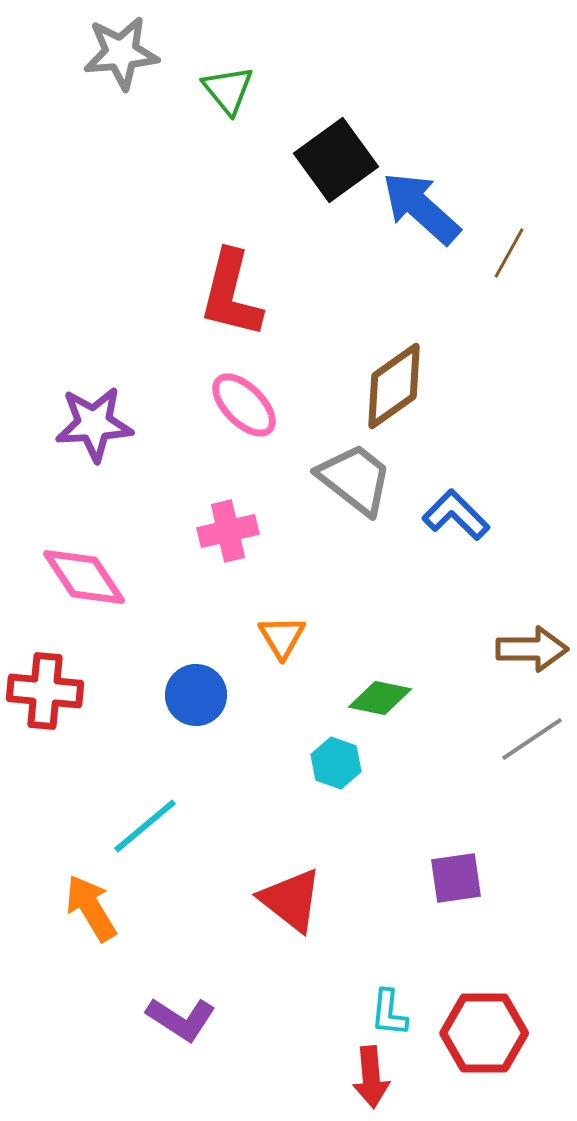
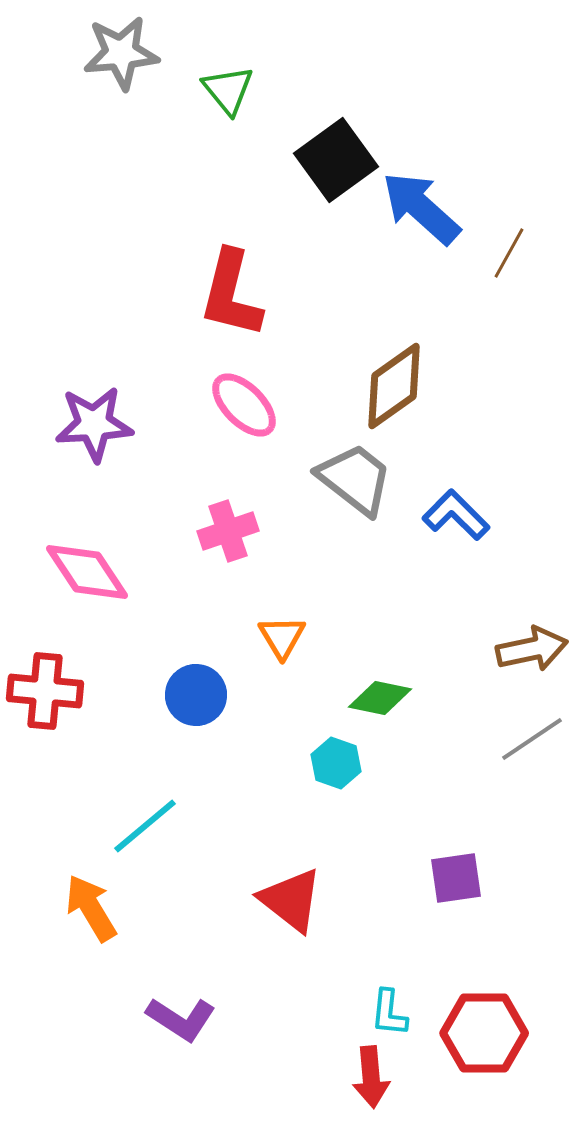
pink cross: rotated 6 degrees counterclockwise
pink diamond: moved 3 px right, 5 px up
brown arrow: rotated 12 degrees counterclockwise
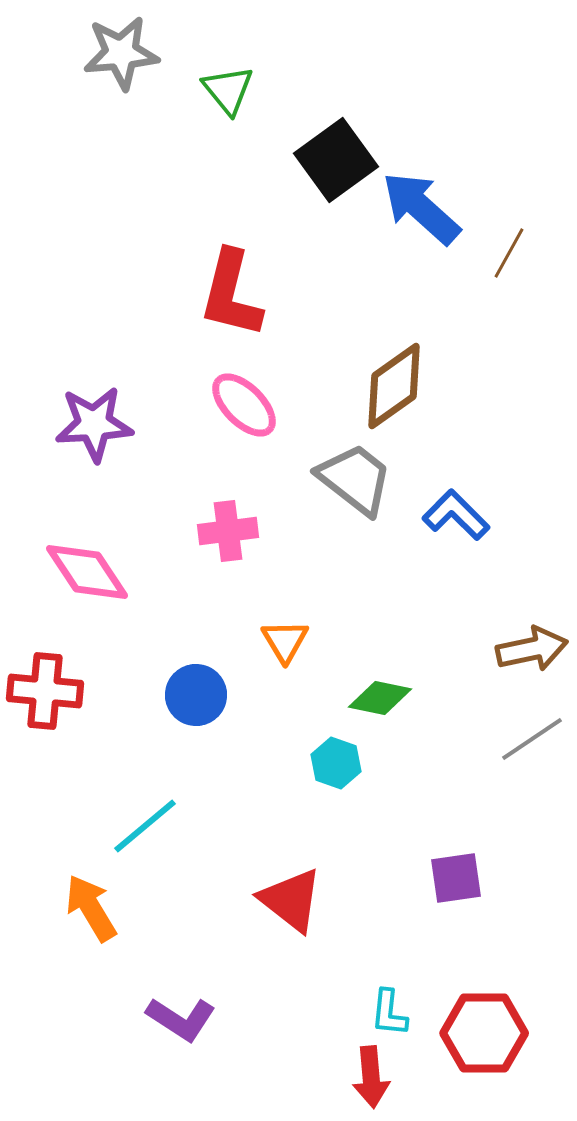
pink cross: rotated 12 degrees clockwise
orange triangle: moved 3 px right, 4 px down
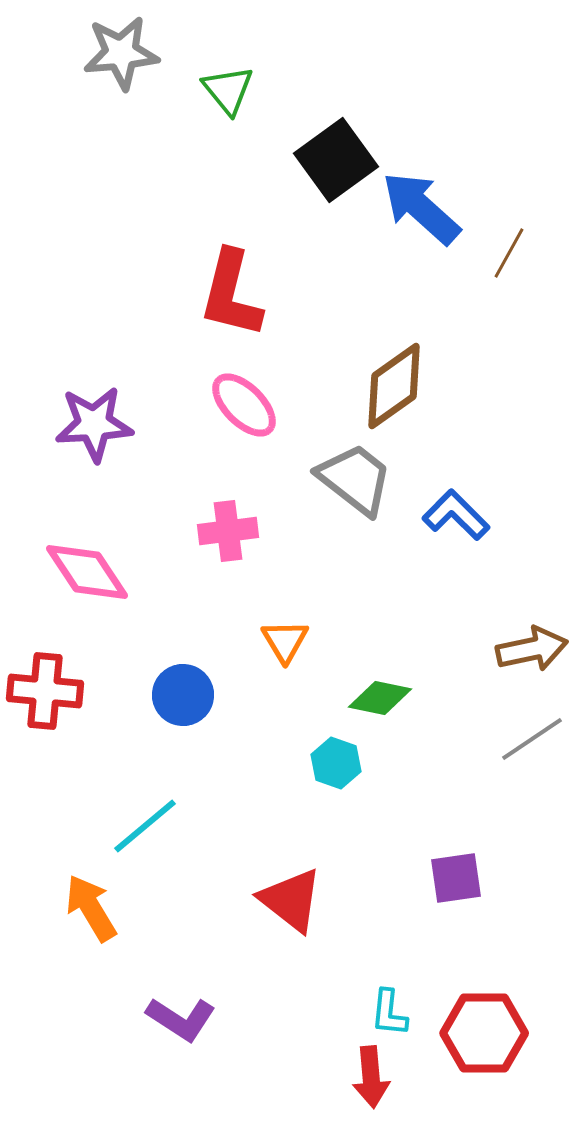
blue circle: moved 13 px left
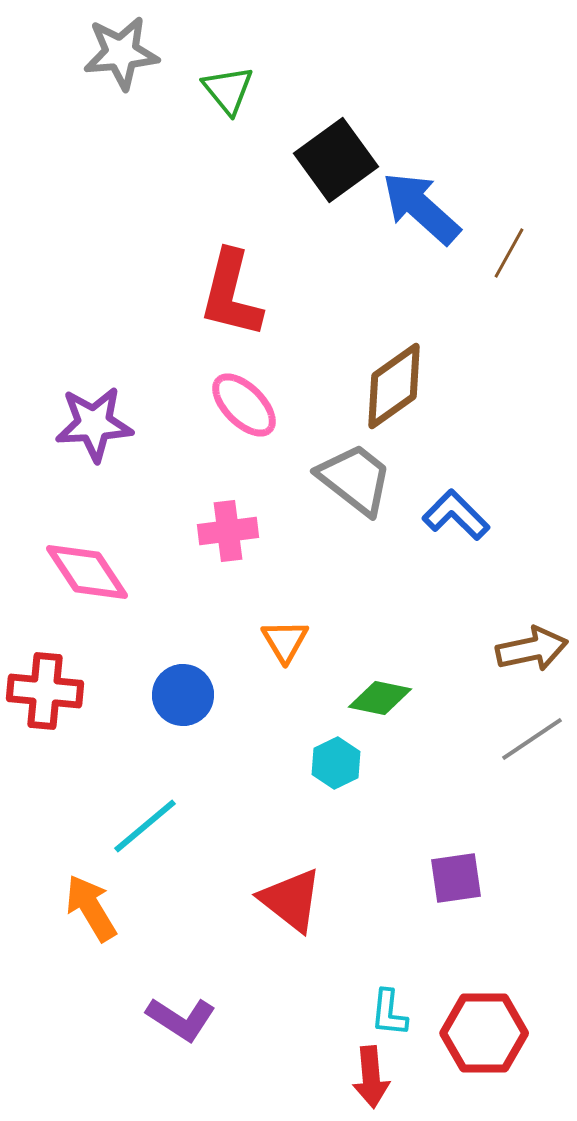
cyan hexagon: rotated 15 degrees clockwise
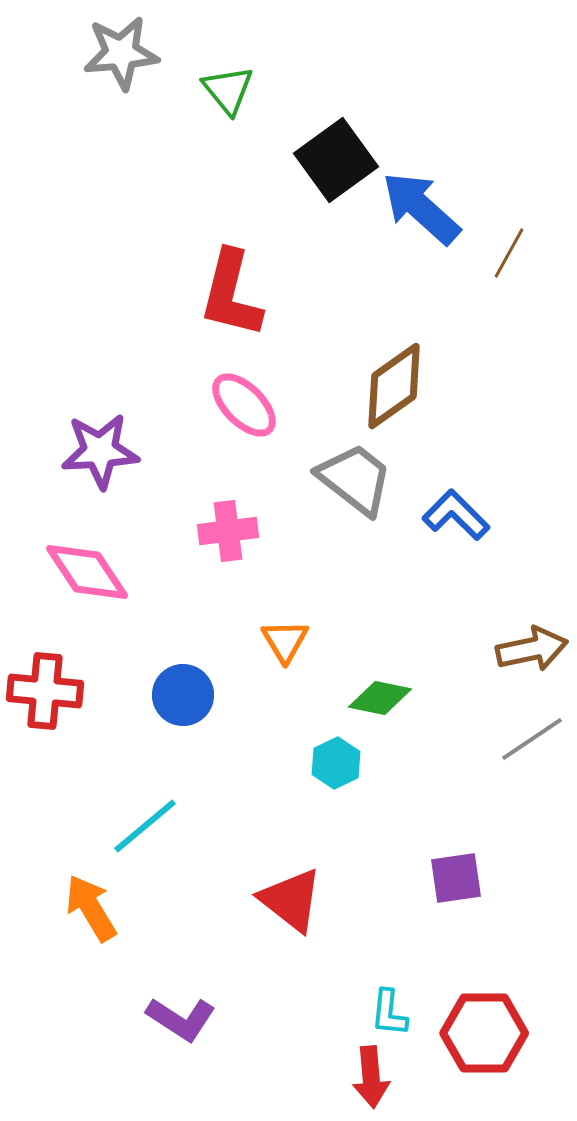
purple star: moved 6 px right, 27 px down
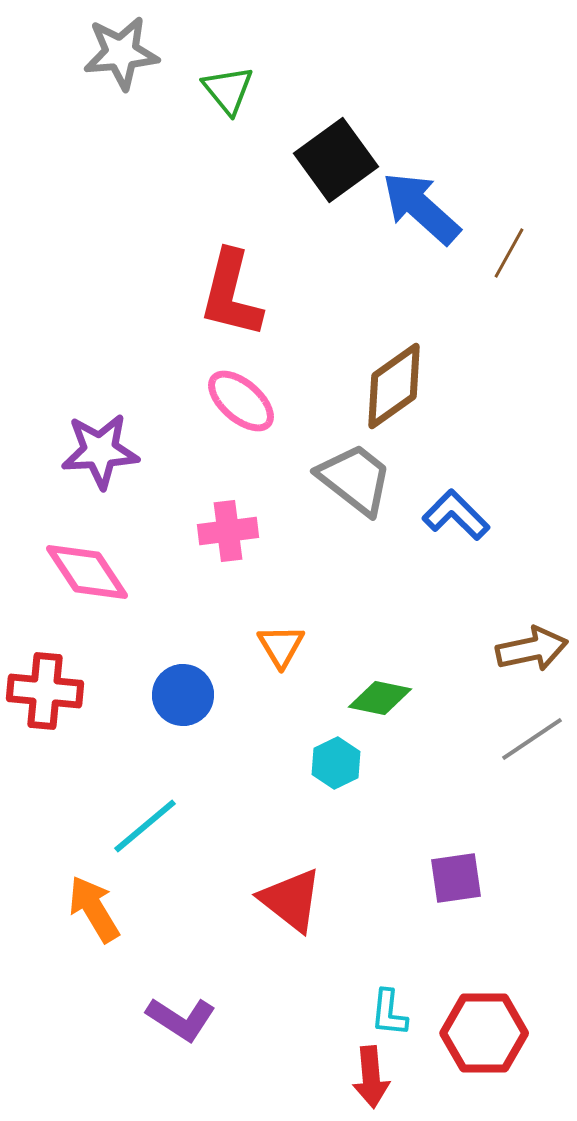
pink ellipse: moved 3 px left, 4 px up; rotated 4 degrees counterclockwise
orange triangle: moved 4 px left, 5 px down
orange arrow: moved 3 px right, 1 px down
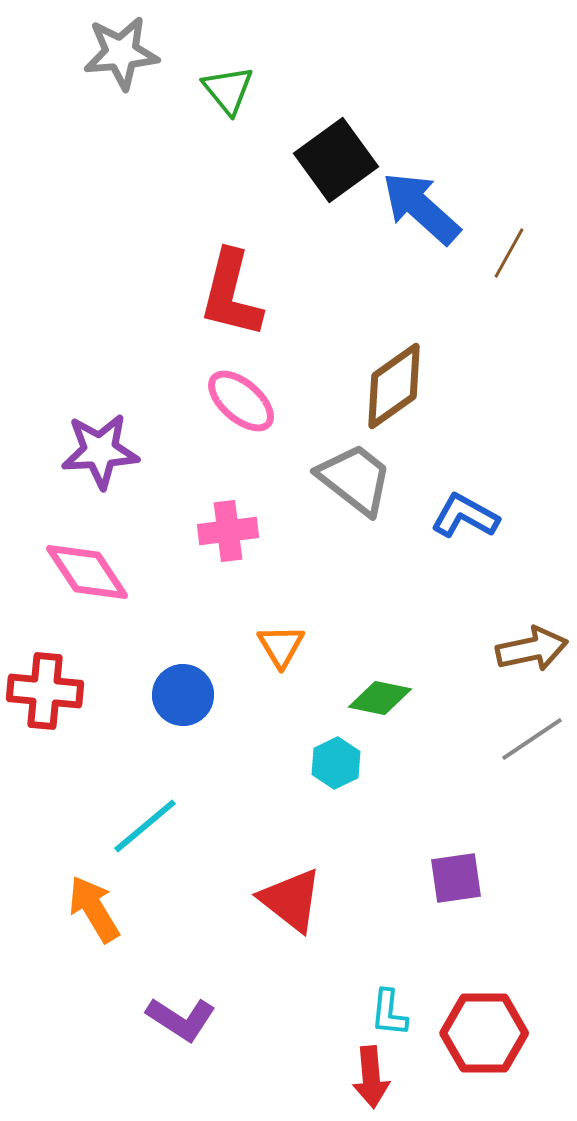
blue L-shape: moved 9 px right, 1 px down; rotated 16 degrees counterclockwise
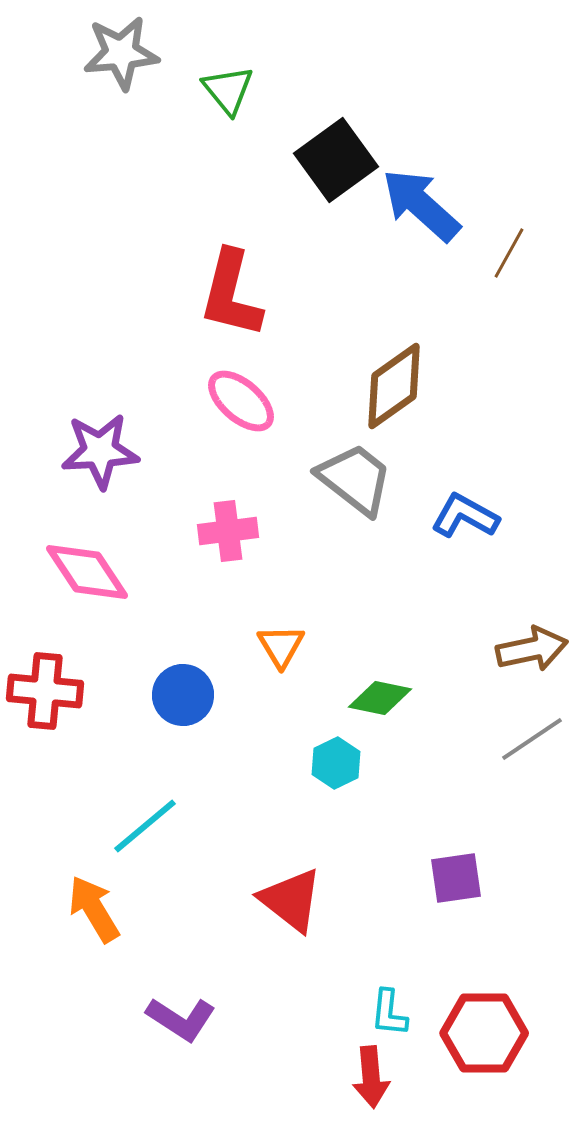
blue arrow: moved 3 px up
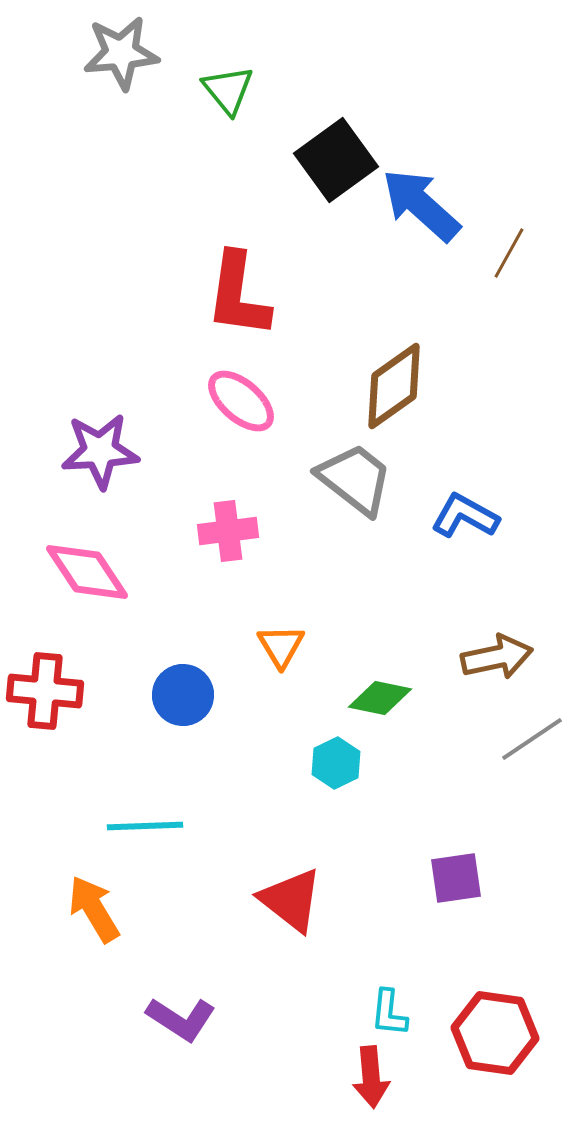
red L-shape: moved 7 px right, 1 px down; rotated 6 degrees counterclockwise
brown arrow: moved 35 px left, 8 px down
cyan line: rotated 38 degrees clockwise
red hexagon: moved 11 px right; rotated 8 degrees clockwise
